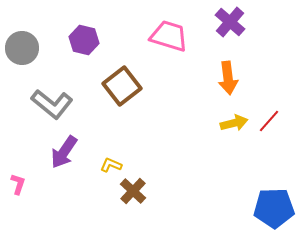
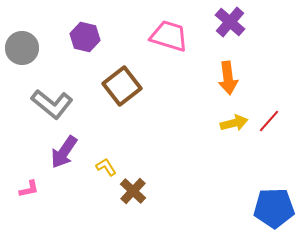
purple hexagon: moved 1 px right, 3 px up
yellow L-shape: moved 5 px left, 2 px down; rotated 35 degrees clockwise
pink L-shape: moved 11 px right, 5 px down; rotated 60 degrees clockwise
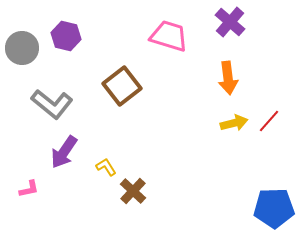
purple hexagon: moved 19 px left, 1 px up
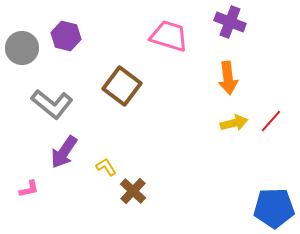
purple cross: rotated 20 degrees counterclockwise
brown square: rotated 15 degrees counterclockwise
red line: moved 2 px right
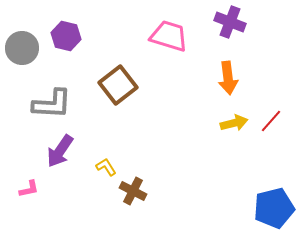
brown square: moved 4 px left, 1 px up; rotated 15 degrees clockwise
gray L-shape: rotated 36 degrees counterclockwise
purple arrow: moved 4 px left, 1 px up
brown cross: rotated 16 degrees counterclockwise
blue pentagon: rotated 12 degrees counterclockwise
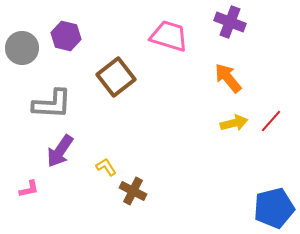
orange arrow: rotated 148 degrees clockwise
brown square: moved 2 px left, 8 px up
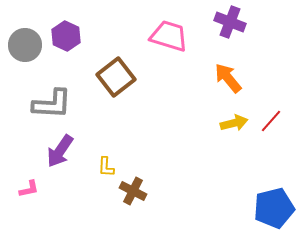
purple hexagon: rotated 12 degrees clockwise
gray circle: moved 3 px right, 3 px up
yellow L-shape: rotated 145 degrees counterclockwise
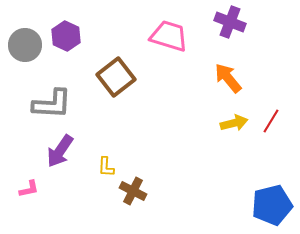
red line: rotated 10 degrees counterclockwise
blue pentagon: moved 2 px left, 3 px up
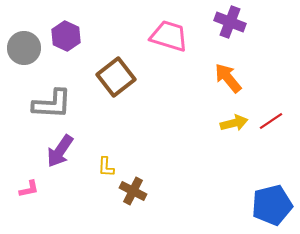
gray circle: moved 1 px left, 3 px down
red line: rotated 25 degrees clockwise
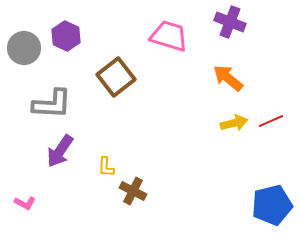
orange arrow: rotated 12 degrees counterclockwise
red line: rotated 10 degrees clockwise
pink L-shape: moved 4 px left, 14 px down; rotated 40 degrees clockwise
